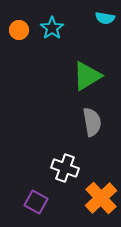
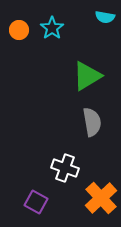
cyan semicircle: moved 1 px up
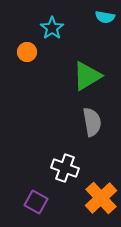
orange circle: moved 8 px right, 22 px down
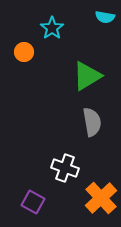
orange circle: moved 3 px left
purple square: moved 3 px left
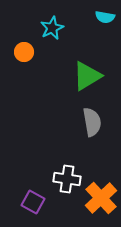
cyan star: rotated 10 degrees clockwise
white cross: moved 2 px right, 11 px down; rotated 12 degrees counterclockwise
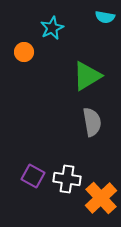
purple square: moved 26 px up
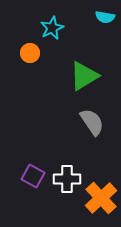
orange circle: moved 6 px right, 1 px down
green triangle: moved 3 px left
gray semicircle: rotated 24 degrees counterclockwise
white cross: rotated 8 degrees counterclockwise
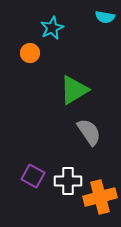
green triangle: moved 10 px left, 14 px down
gray semicircle: moved 3 px left, 10 px down
white cross: moved 1 px right, 2 px down
orange cross: moved 1 px left, 1 px up; rotated 28 degrees clockwise
